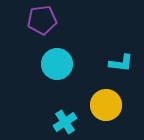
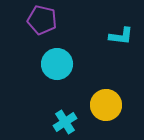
purple pentagon: rotated 20 degrees clockwise
cyan L-shape: moved 27 px up
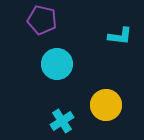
cyan L-shape: moved 1 px left
cyan cross: moved 3 px left, 1 px up
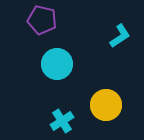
cyan L-shape: rotated 40 degrees counterclockwise
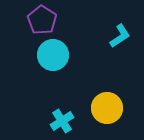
purple pentagon: rotated 20 degrees clockwise
cyan circle: moved 4 px left, 9 px up
yellow circle: moved 1 px right, 3 px down
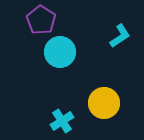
purple pentagon: moved 1 px left
cyan circle: moved 7 px right, 3 px up
yellow circle: moved 3 px left, 5 px up
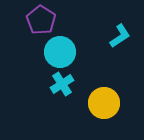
cyan cross: moved 37 px up
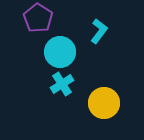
purple pentagon: moved 3 px left, 2 px up
cyan L-shape: moved 21 px left, 5 px up; rotated 20 degrees counterclockwise
